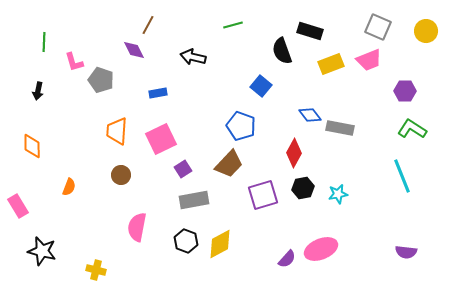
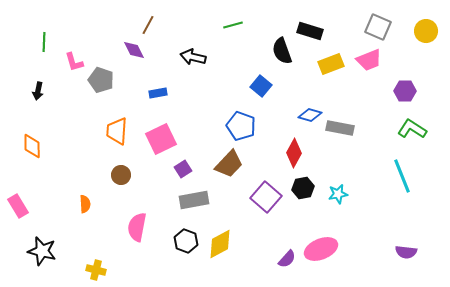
blue diamond at (310, 115): rotated 35 degrees counterclockwise
orange semicircle at (69, 187): moved 16 px right, 17 px down; rotated 24 degrees counterclockwise
purple square at (263, 195): moved 3 px right, 2 px down; rotated 32 degrees counterclockwise
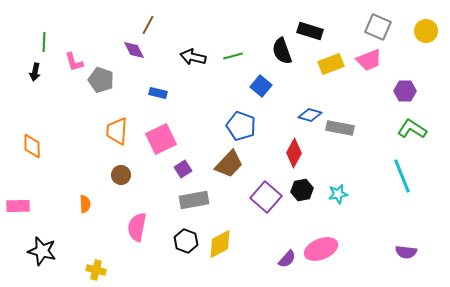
green line at (233, 25): moved 31 px down
black arrow at (38, 91): moved 3 px left, 19 px up
blue rectangle at (158, 93): rotated 24 degrees clockwise
black hexagon at (303, 188): moved 1 px left, 2 px down
pink rectangle at (18, 206): rotated 60 degrees counterclockwise
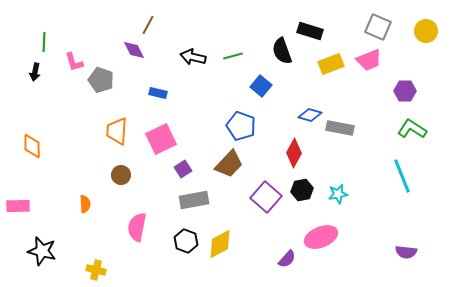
pink ellipse at (321, 249): moved 12 px up
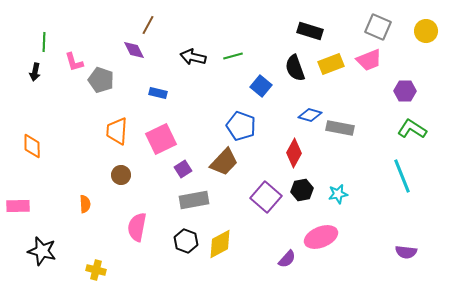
black semicircle at (282, 51): moved 13 px right, 17 px down
brown trapezoid at (229, 164): moved 5 px left, 2 px up
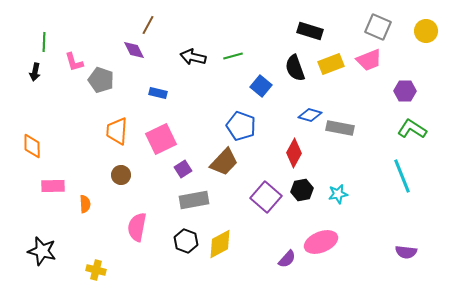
pink rectangle at (18, 206): moved 35 px right, 20 px up
pink ellipse at (321, 237): moved 5 px down
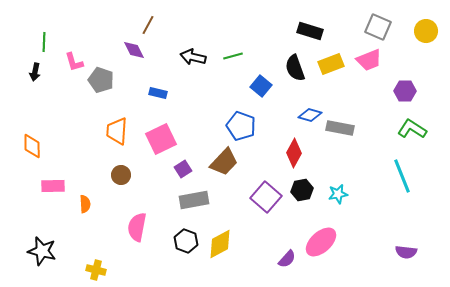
pink ellipse at (321, 242): rotated 20 degrees counterclockwise
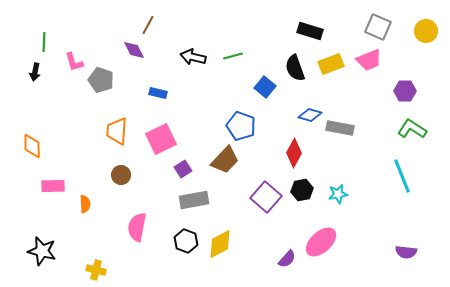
blue square at (261, 86): moved 4 px right, 1 px down
brown trapezoid at (224, 162): moved 1 px right, 2 px up
